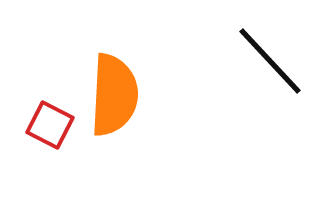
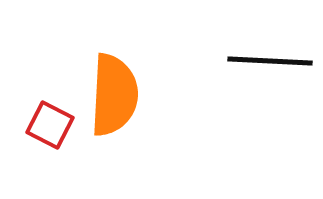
black line: rotated 44 degrees counterclockwise
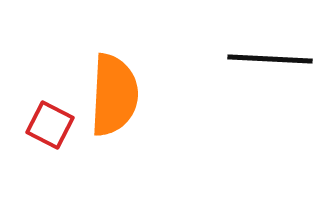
black line: moved 2 px up
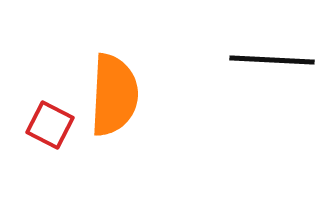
black line: moved 2 px right, 1 px down
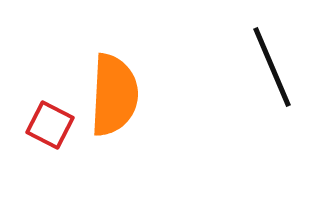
black line: moved 7 px down; rotated 64 degrees clockwise
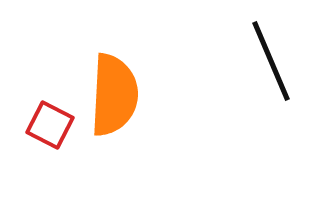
black line: moved 1 px left, 6 px up
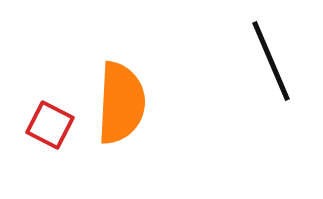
orange semicircle: moved 7 px right, 8 px down
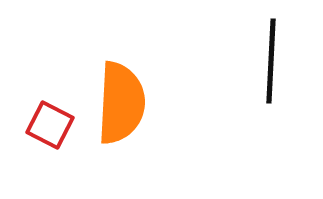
black line: rotated 26 degrees clockwise
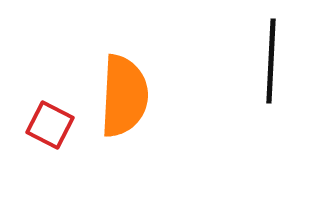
orange semicircle: moved 3 px right, 7 px up
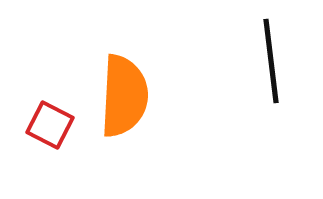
black line: rotated 10 degrees counterclockwise
